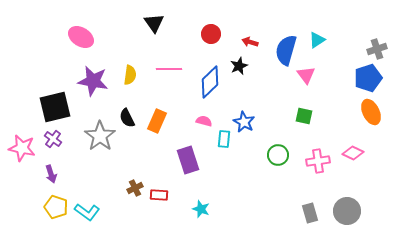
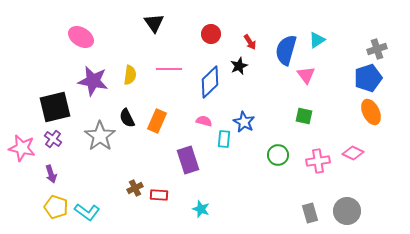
red arrow: rotated 140 degrees counterclockwise
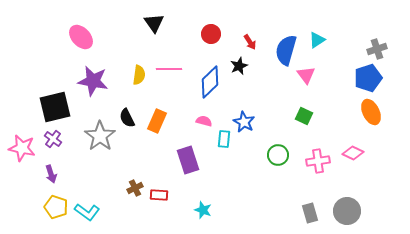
pink ellipse: rotated 15 degrees clockwise
yellow semicircle: moved 9 px right
green square: rotated 12 degrees clockwise
cyan star: moved 2 px right, 1 px down
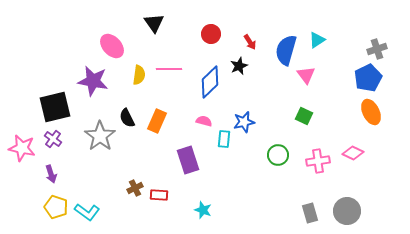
pink ellipse: moved 31 px right, 9 px down
blue pentagon: rotated 8 degrees counterclockwise
blue star: rotated 30 degrees clockwise
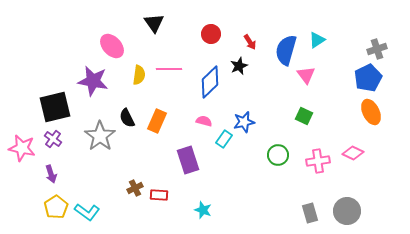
cyan rectangle: rotated 30 degrees clockwise
yellow pentagon: rotated 20 degrees clockwise
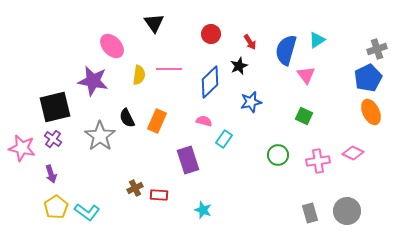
blue star: moved 7 px right, 20 px up
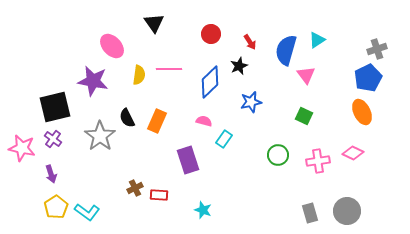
orange ellipse: moved 9 px left
